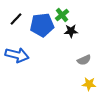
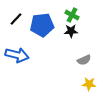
green cross: moved 10 px right; rotated 24 degrees counterclockwise
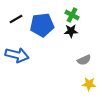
black line: rotated 16 degrees clockwise
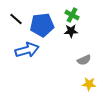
black line: rotated 72 degrees clockwise
blue arrow: moved 10 px right, 5 px up; rotated 30 degrees counterclockwise
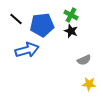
green cross: moved 1 px left
black star: rotated 24 degrees clockwise
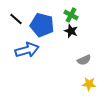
blue pentagon: rotated 20 degrees clockwise
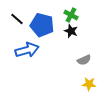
black line: moved 1 px right
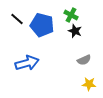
black star: moved 4 px right
blue arrow: moved 13 px down
